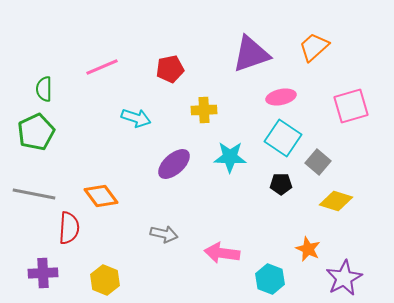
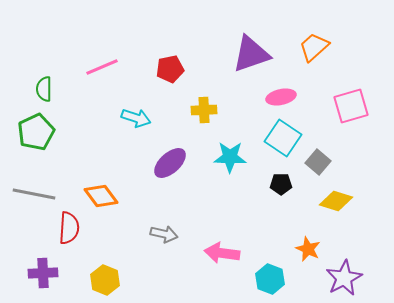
purple ellipse: moved 4 px left, 1 px up
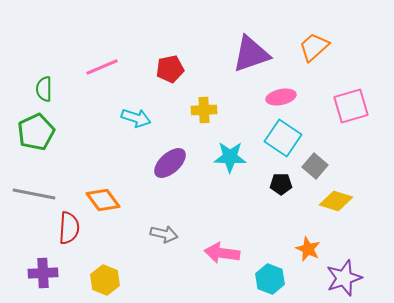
gray square: moved 3 px left, 4 px down
orange diamond: moved 2 px right, 4 px down
purple star: rotated 9 degrees clockwise
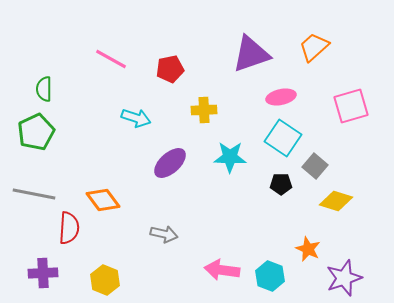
pink line: moved 9 px right, 8 px up; rotated 52 degrees clockwise
pink arrow: moved 17 px down
cyan hexagon: moved 3 px up
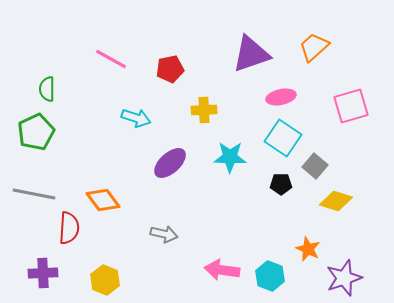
green semicircle: moved 3 px right
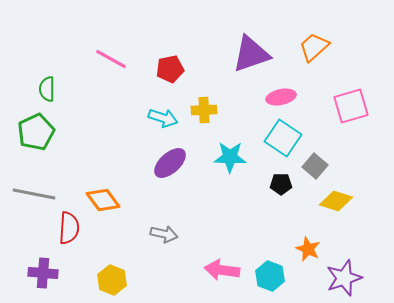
cyan arrow: moved 27 px right
purple cross: rotated 8 degrees clockwise
yellow hexagon: moved 7 px right
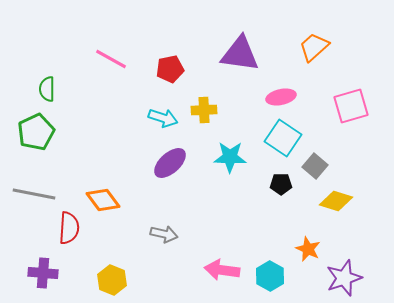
purple triangle: moved 11 px left; rotated 27 degrees clockwise
cyan hexagon: rotated 8 degrees clockwise
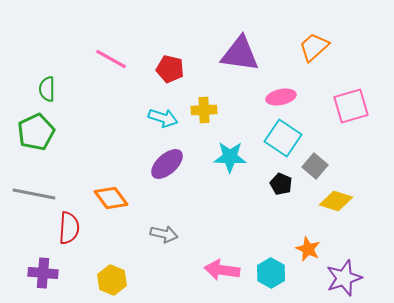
red pentagon: rotated 24 degrees clockwise
purple ellipse: moved 3 px left, 1 px down
black pentagon: rotated 25 degrees clockwise
orange diamond: moved 8 px right, 2 px up
cyan hexagon: moved 1 px right, 3 px up
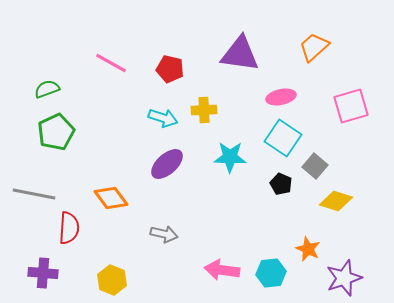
pink line: moved 4 px down
green semicircle: rotated 70 degrees clockwise
green pentagon: moved 20 px right
cyan hexagon: rotated 24 degrees clockwise
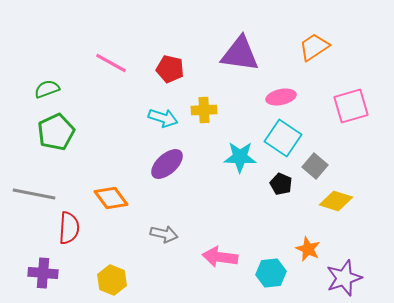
orange trapezoid: rotated 8 degrees clockwise
cyan star: moved 10 px right
pink arrow: moved 2 px left, 13 px up
